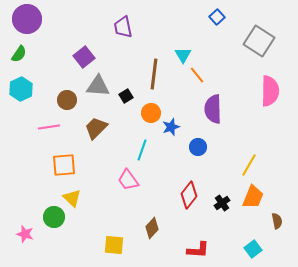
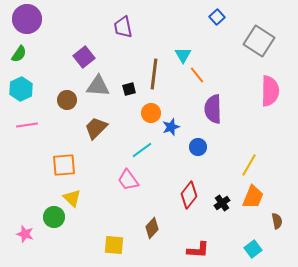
black square: moved 3 px right, 7 px up; rotated 16 degrees clockwise
pink line: moved 22 px left, 2 px up
cyan line: rotated 35 degrees clockwise
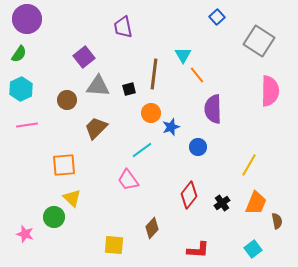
orange trapezoid: moved 3 px right, 6 px down
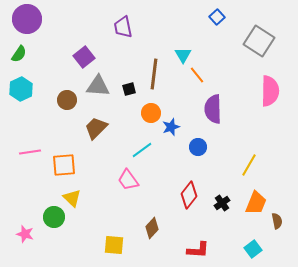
pink line: moved 3 px right, 27 px down
